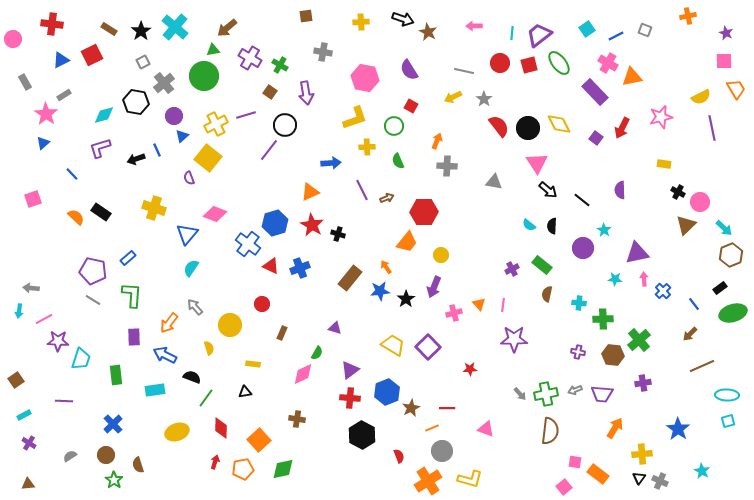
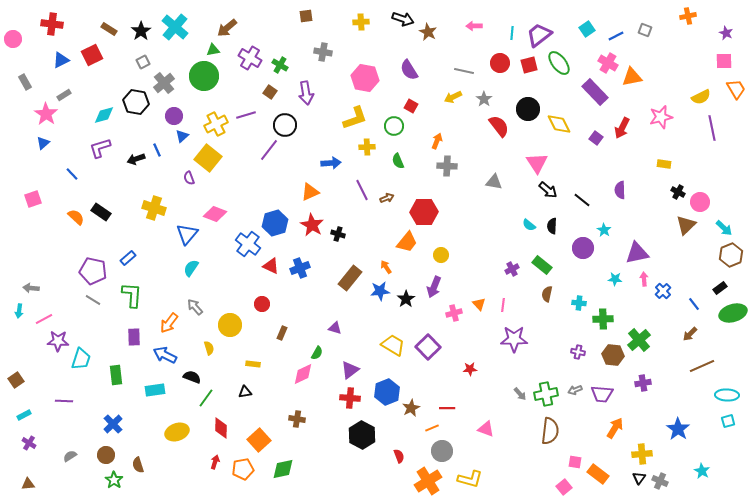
black circle at (528, 128): moved 19 px up
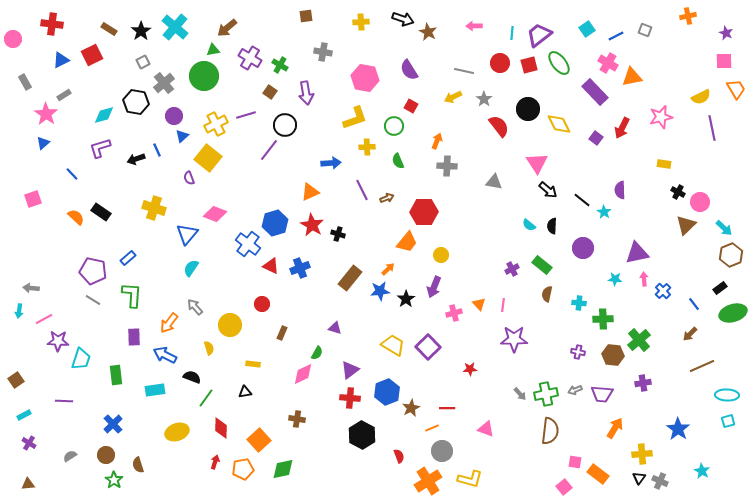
cyan star at (604, 230): moved 18 px up
orange arrow at (386, 267): moved 2 px right, 2 px down; rotated 80 degrees clockwise
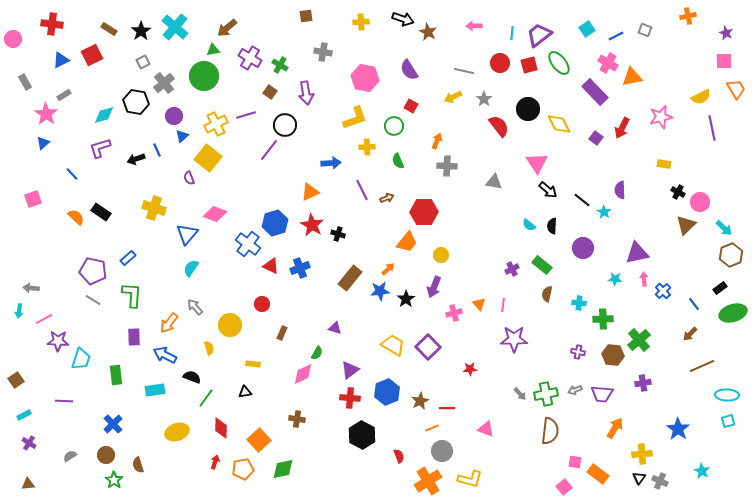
brown star at (411, 408): moved 9 px right, 7 px up
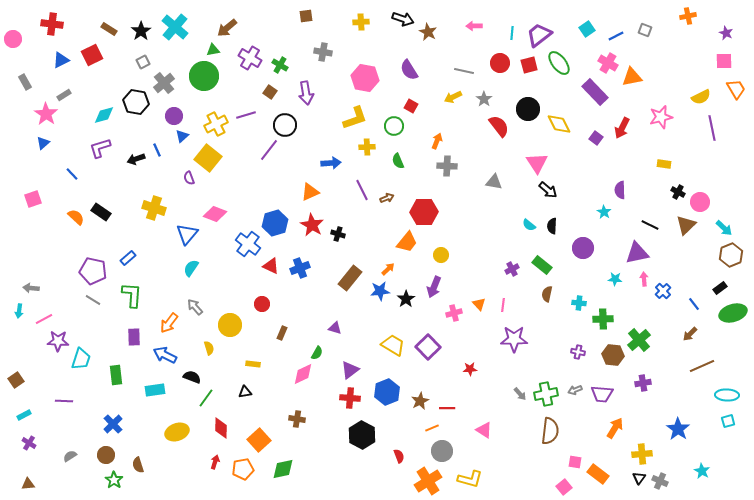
black line at (582, 200): moved 68 px right, 25 px down; rotated 12 degrees counterclockwise
pink triangle at (486, 429): moved 2 px left, 1 px down; rotated 12 degrees clockwise
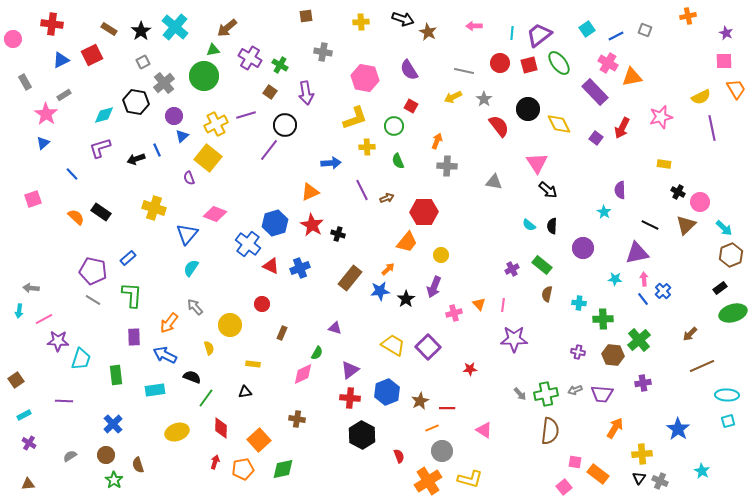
blue line at (694, 304): moved 51 px left, 5 px up
